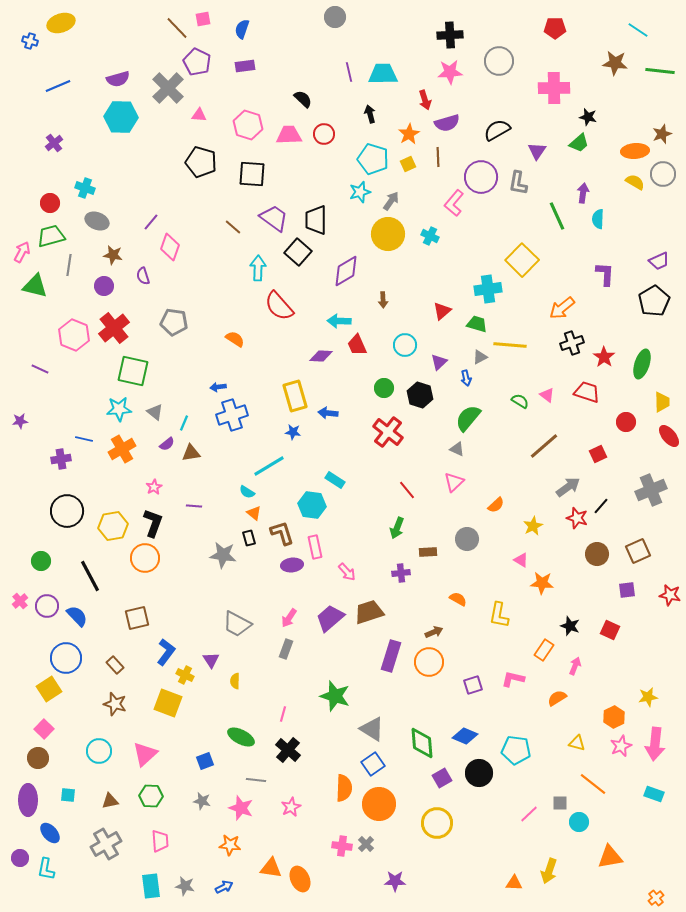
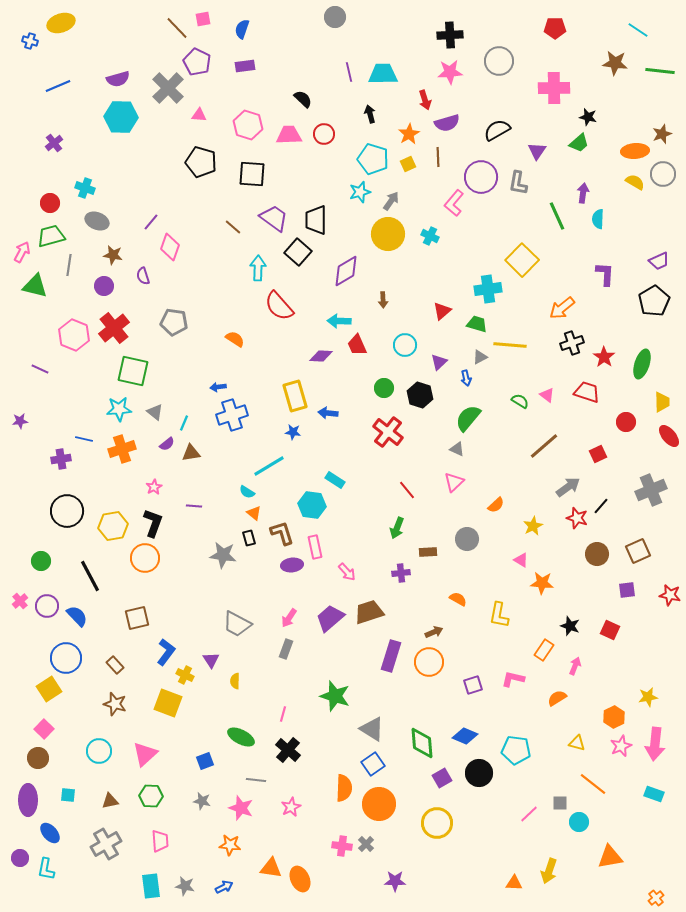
orange cross at (122, 449): rotated 12 degrees clockwise
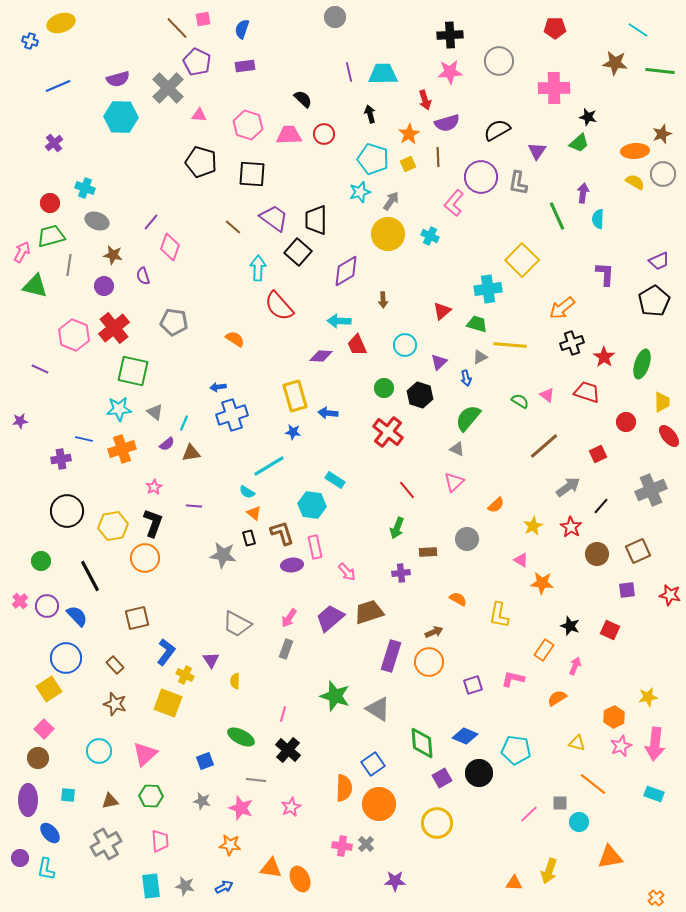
red star at (577, 518): moved 6 px left, 9 px down; rotated 15 degrees clockwise
gray triangle at (372, 729): moved 6 px right, 20 px up
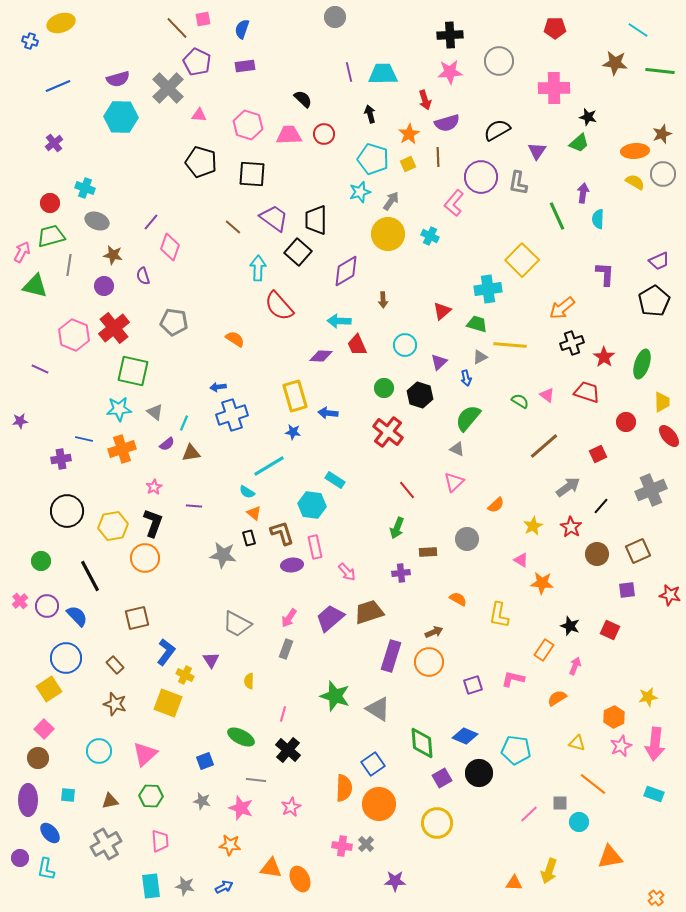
yellow semicircle at (235, 681): moved 14 px right
